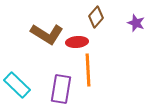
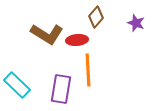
red ellipse: moved 2 px up
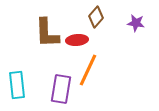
purple star: rotated 12 degrees counterclockwise
brown L-shape: moved 1 px up; rotated 56 degrees clockwise
orange line: rotated 28 degrees clockwise
cyan rectangle: rotated 40 degrees clockwise
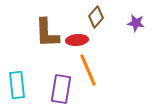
orange line: rotated 48 degrees counterclockwise
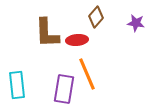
orange line: moved 1 px left, 4 px down
purple rectangle: moved 3 px right
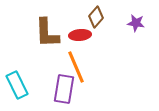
red ellipse: moved 3 px right, 5 px up
orange line: moved 11 px left, 7 px up
cyan rectangle: rotated 20 degrees counterclockwise
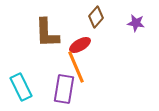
red ellipse: moved 10 px down; rotated 25 degrees counterclockwise
cyan rectangle: moved 4 px right, 2 px down
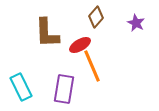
purple star: rotated 18 degrees clockwise
orange line: moved 16 px right, 1 px up
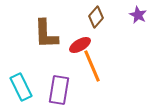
purple star: moved 2 px right, 8 px up
brown L-shape: moved 1 px left, 1 px down
purple rectangle: moved 5 px left, 1 px down
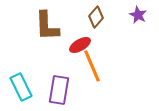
brown L-shape: moved 1 px right, 8 px up
